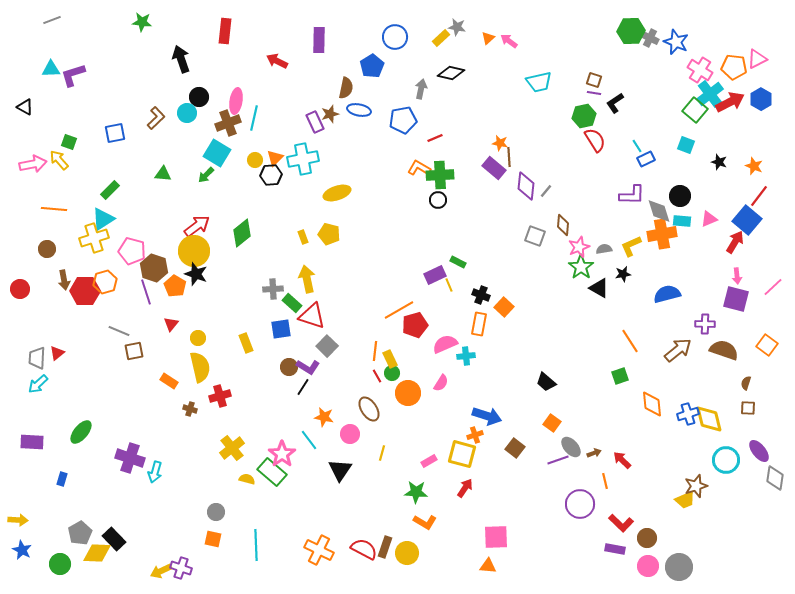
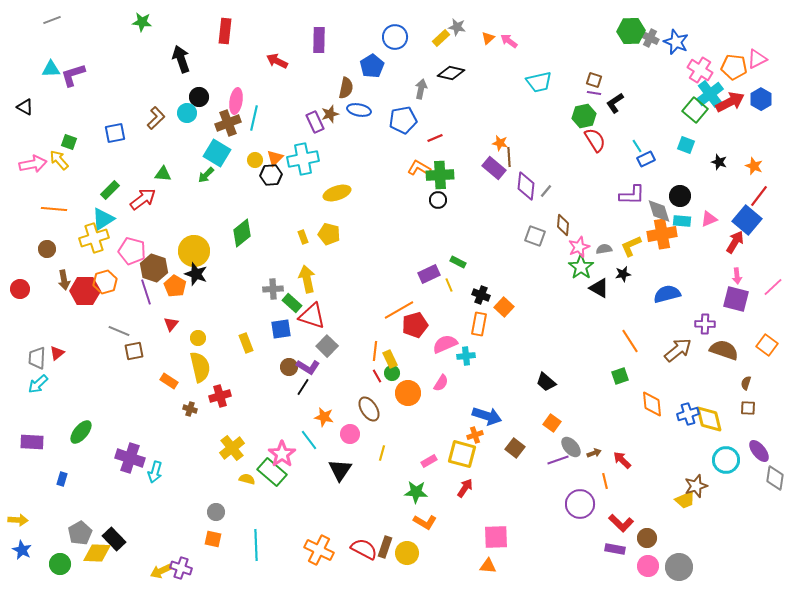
red arrow at (197, 226): moved 54 px left, 27 px up
purple rectangle at (435, 275): moved 6 px left, 1 px up
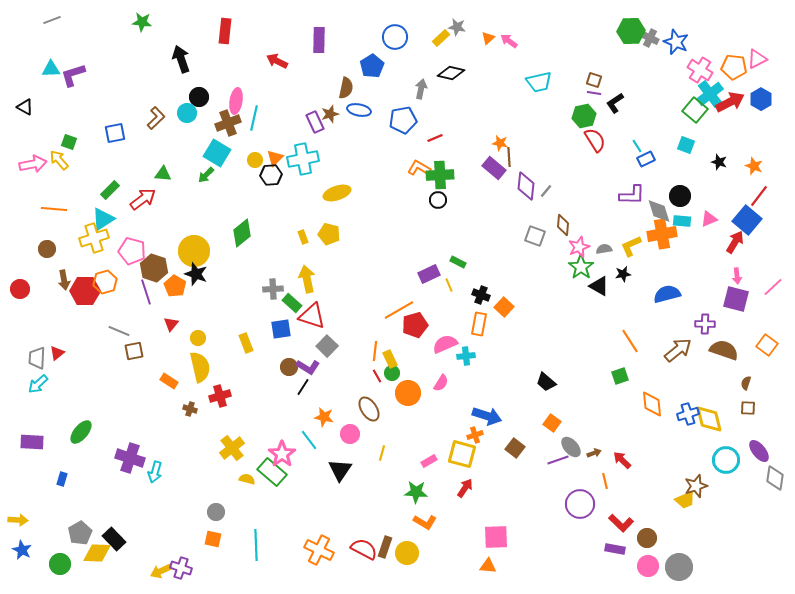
black triangle at (599, 288): moved 2 px up
